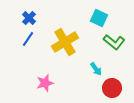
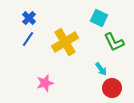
green L-shape: rotated 25 degrees clockwise
cyan arrow: moved 5 px right
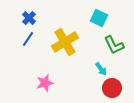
green L-shape: moved 3 px down
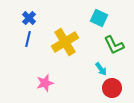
blue line: rotated 21 degrees counterclockwise
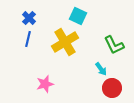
cyan square: moved 21 px left, 2 px up
pink star: moved 1 px down
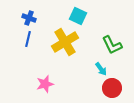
blue cross: rotated 24 degrees counterclockwise
green L-shape: moved 2 px left
